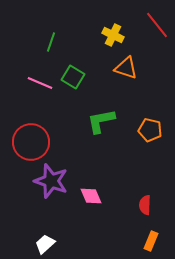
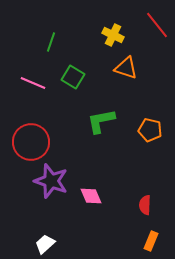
pink line: moved 7 px left
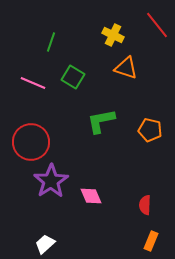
purple star: rotated 20 degrees clockwise
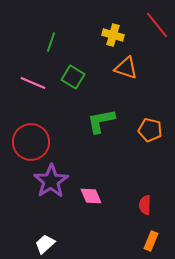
yellow cross: rotated 10 degrees counterclockwise
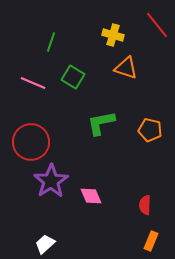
green L-shape: moved 2 px down
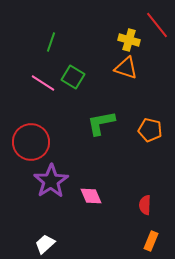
yellow cross: moved 16 px right, 5 px down
pink line: moved 10 px right; rotated 10 degrees clockwise
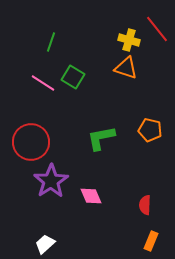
red line: moved 4 px down
green L-shape: moved 15 px down
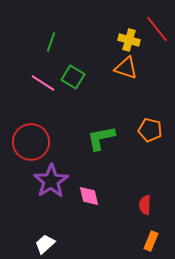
pink diamond: moved 2 px left; rotated 10 degrees clockwise
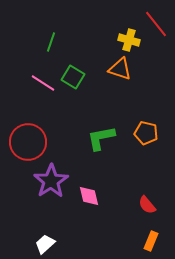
red line: moved 1 px left, 5 px up
orange triangle: moved 6 px left, 1 px down
orange pentagon: moved 4 px left, 3 px down
red circle: moved 3 px left
red semicircle: moved 2 px right; rotated 42 degrees counterclockwise
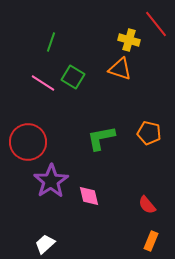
orange pentagon: moved 3 px right
